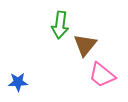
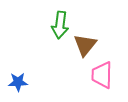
pink trapezoid: rotated 52 degrees clockwise
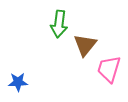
green arrow: moved 1 px left, 1 px up
pink trapezoid: moved 7 px right, 6 px up; rotated 16 degrees clockwise
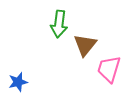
blue star: rotated 12 degrees counterclockwise
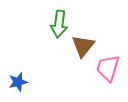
brown triangle: moved 2 px left, 1 px down
pink trapezoid: moved 1 px left, 1 px up
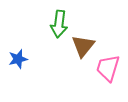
blue star: moved 23 px up
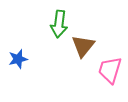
pink trapezoid: moved 2 px right, 2 px down
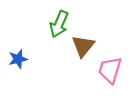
green arrow: rotated 16 degrees clockwise
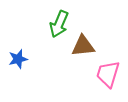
brown triangle: rotated 45 degrees clockwise
pink trapezoid: moved 2 px left, 4 px down
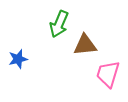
brown triangle: moved 2 px right, 1 px up
